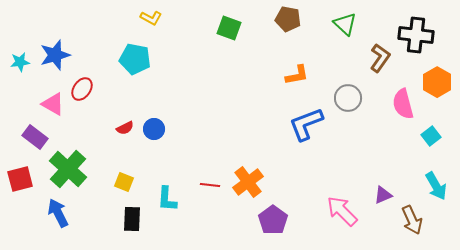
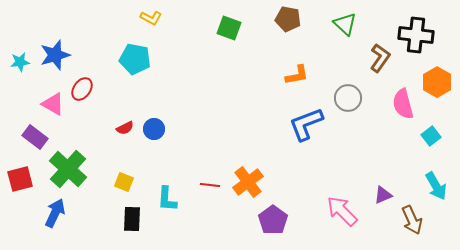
blue arrow: moved 3 px left; rotated 52 degrees clockwise
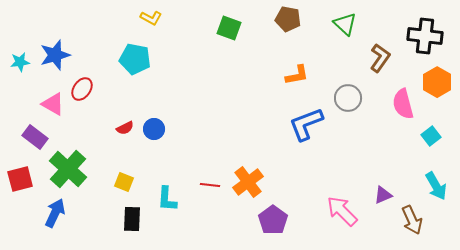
black cross: moved 9 px right, 1 px down
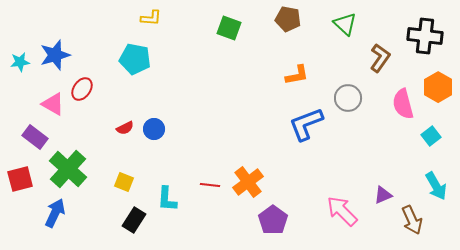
yellow L-shape: rotated 25 degrees counterclockwise
orange hexagon: moved 1 px right, 5 px down
black rectangle: moved 2 px right, 1 px down; rotated 30 degrees clockwise
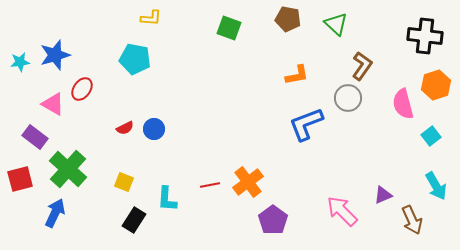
green triangle: moved 9 px left
brown L-shape: moved 18 px left, 8 px down
orange hexagon: moved 2 px left, 2 px up; rotated 12 degrees clockwise
red line: rotated 18 degrees counterclockwise
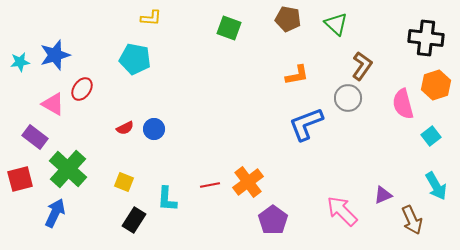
black cross: moved 1 px right, 2 px down
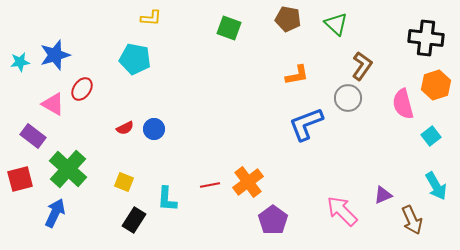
purple rectangle: moved 2 px left, 1 px up
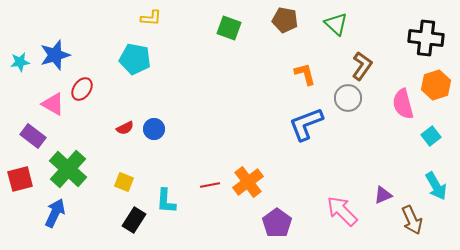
brown pentagon: moved 3 px left, 1 px down
orange L-shape: moved 8 px right, 1 px up; rotated 95 degrees counterclockwise
cyan L-shape: moved 1 px left, 2 px down
purple pentagon: moved 4 px right, 3 px down
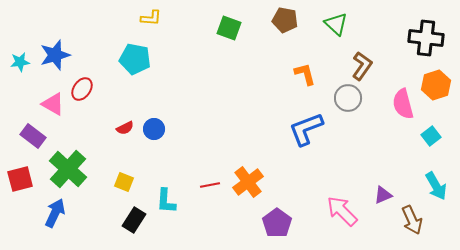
blue L-shape: moved 5 px down
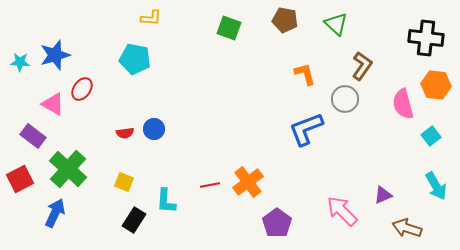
cyan star: rotated 12 degrees clockwise
orange hexagon: rotated 24 degrees clockwise
gray circle: moved 3 px left, 1 px down
red semicircle: moved 5 px down; rotated 18 degrees clockwise
red square: rotated 12 degrees counterclockwise
brown arrow: moved 5 px left, 8 px down; rotated 132 degrees clockwise
